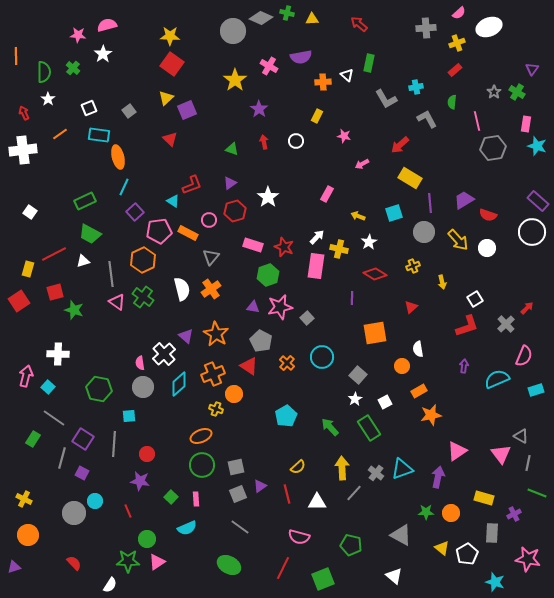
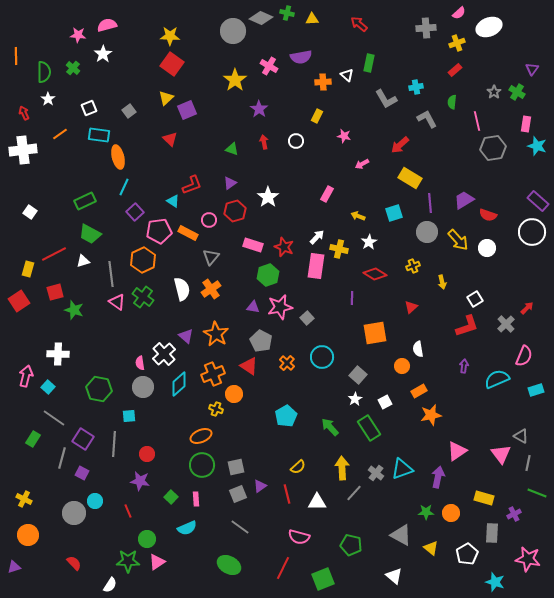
gray circle at (424, 232): moved 3 px right
yellow triangle at (442, 548): moved 11 px left
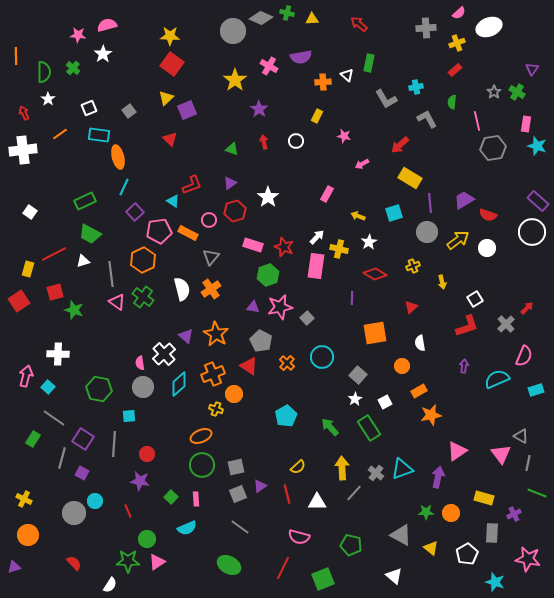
yellow arrow at (458, 240): rotated 85 degrees counterclockwise
white semicircle at (418, 349): moved 2 px right, 6 px up
